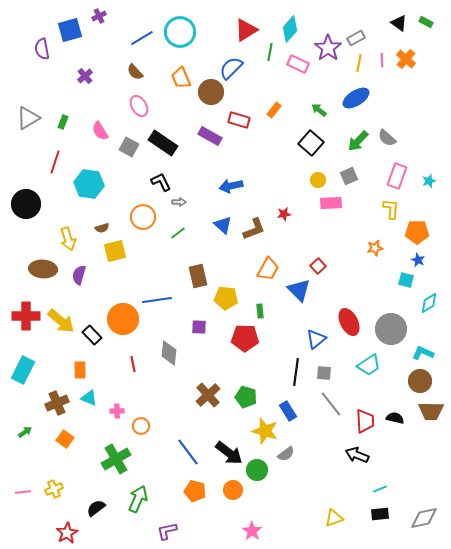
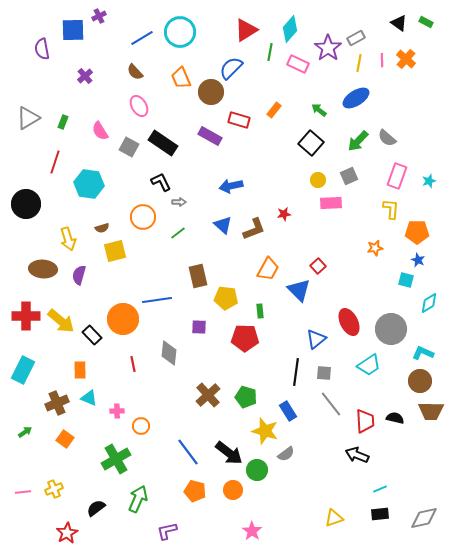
blue square at (70, 30): moved 3 px right; rotated 15 degrees clockwise
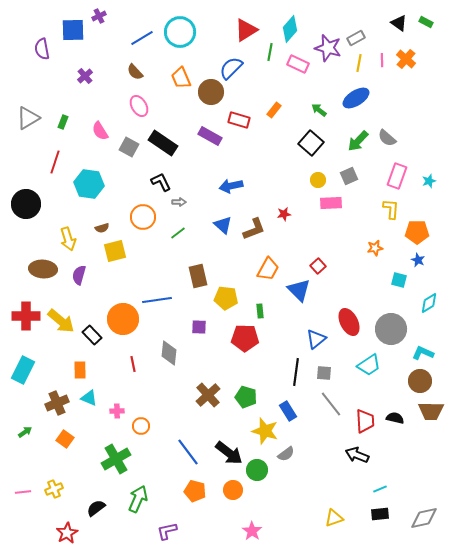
purple star at (328, 48): rotated 20 degrees counterclockwise
cyan square at (406, 280): moved 7 px left
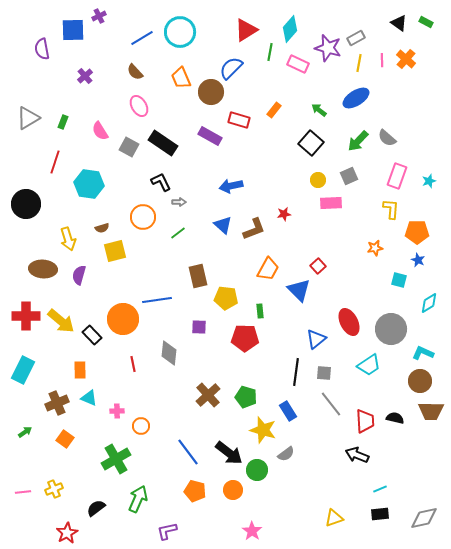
yellow star at (265, 431): moved 2 px left, 1 px up
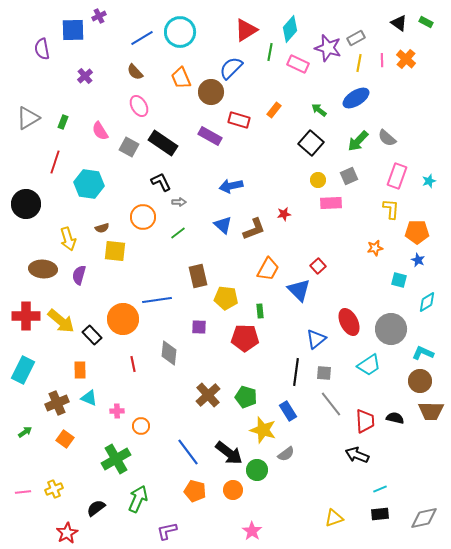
yellow square at (115, 251): rotated 20 degrees clockwise
cyan diamond at (429, 303): moved 2 px left, 1 px up
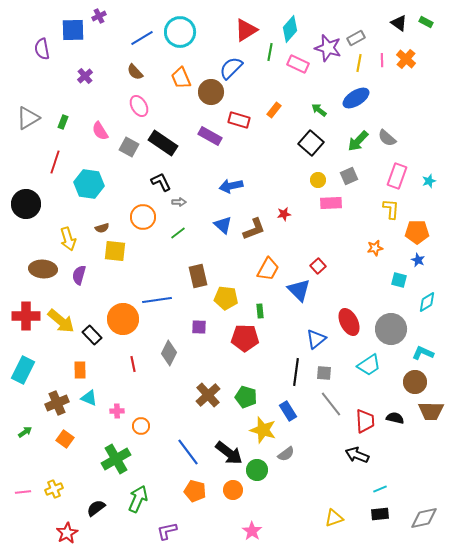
gray diamond at (169, 353): rotated 20 degrees clockwise
brown circle at (420, 381): moved 5 px left, 1 px down
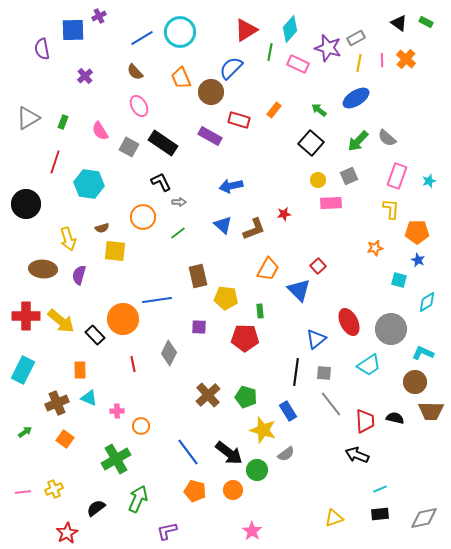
black rectangle at (92, 335): moved 3 px right
